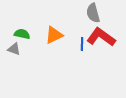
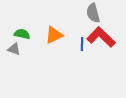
red L-shape: rotated 8 degrees clockwise
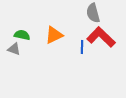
green semicircle: moved 1 px down
blue line: moved 3 px down
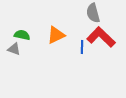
orange triangle: moved 2 px right
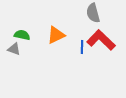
red L-shape: moved 3 px down
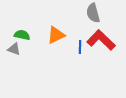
blue line: moved 2 px left
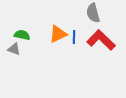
orange triangle: moved 2 px right, 1 px up
blue line: moved 6 px left, 10 px up
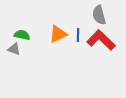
gray semicircle: moved 6 px right, 2 px down
blue line: moved 4 px right, 2 px up
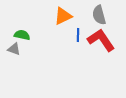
orange triangle: moved 5 px right, 18 px up
red L-shape: rotated 12 degrees clockwise
